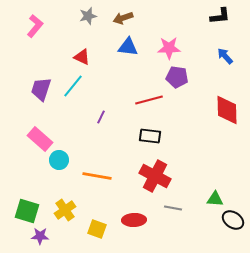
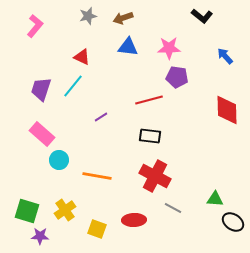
black L-shape: moved 18 px left; rotated 45 degrees clockwise
purple line: rotated 32 degrees clockwise
pink rectangle: moved 2 px right, 5 px up
gray line: rotated 18 degrees clockwise
black ellipse: moved 2 px down
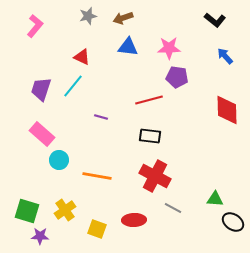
black L-shape: moved 13 px right, 4 px down
purple line: rotated 48 degrees clockwise
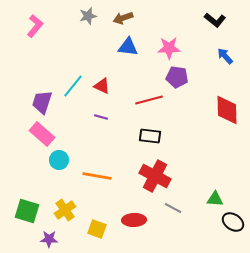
red triangle: moved 20 px right, 29 px down
purple trapezoid: moved 1 px right, 13 px down
purple star: moved 9 px right, 3 px down
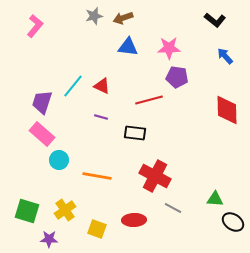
gray star: moved 6 px right
black rectangle: moved 15 px left, 3 px up
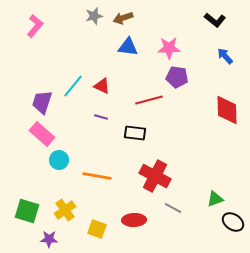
green triangle: rotated 24 degrees counterclockwise
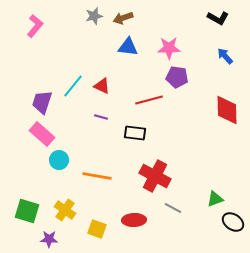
black L-shape: moved 3 px right, 2 px up; rotated 10 degrees counterclockwise
yellow cross: rotated 20 degrees counterclockwise
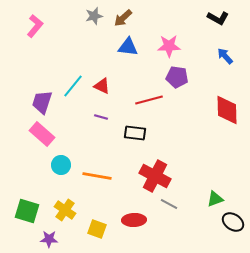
brown arrow: rotated 24 degrees counterclockwise
pink star: moved 2 px up
cyan circle: moved 2 px right, 5 px down
gray line: moved 4 px left, 4 px up
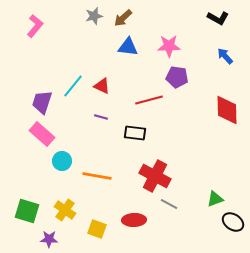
cyan circle: moved 1 px right, 4 px up
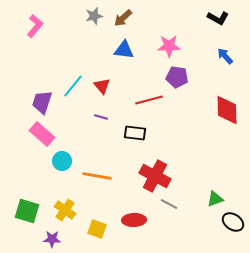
blue triangle: moved 4 px left, 3 px down
red triangle: rotated 24 degrees clockwise
purple star: moved 3 px right
